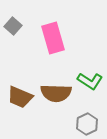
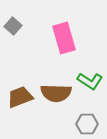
pink rectangle: moved 11 px right
brown trapezoid: rotated 136 degrees clockwise
gray hexagon: rotated 25 degrees clockwise
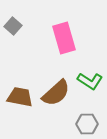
brown semicircle: rotated 44 degrees counterclockwise
brown trapezoid: rotated 32 degrees clockwise
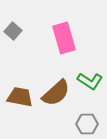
gray square: moved 5 px down
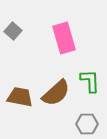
green L-shape: rotated 125 degrees counterclockwise
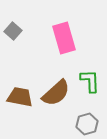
gray hexagon: rotated 15 degrees counterclockwise
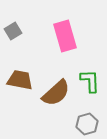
gray square: rotated 18 degrees clockwise
pink rectangle: moved 1 px right, 2 px up
brown trapezoid: moved 17 px up
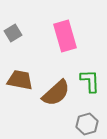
gray square: moved 2 px down
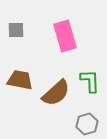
gray square: moved 3 px right, 3 px up; rotated 30 degrees clockwise
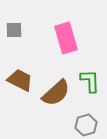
gray square: moved 2 px left
pink rectangle: moved 1 px right, 2 px down
brown trapezoid: rotated 16 degrees clockwise
gray hexagon: moved 1 px left, 1 px down
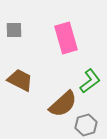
green L-shape: rotated 55 degrees clockwise
brown semicircle: moved 7 px right, 11 px down
